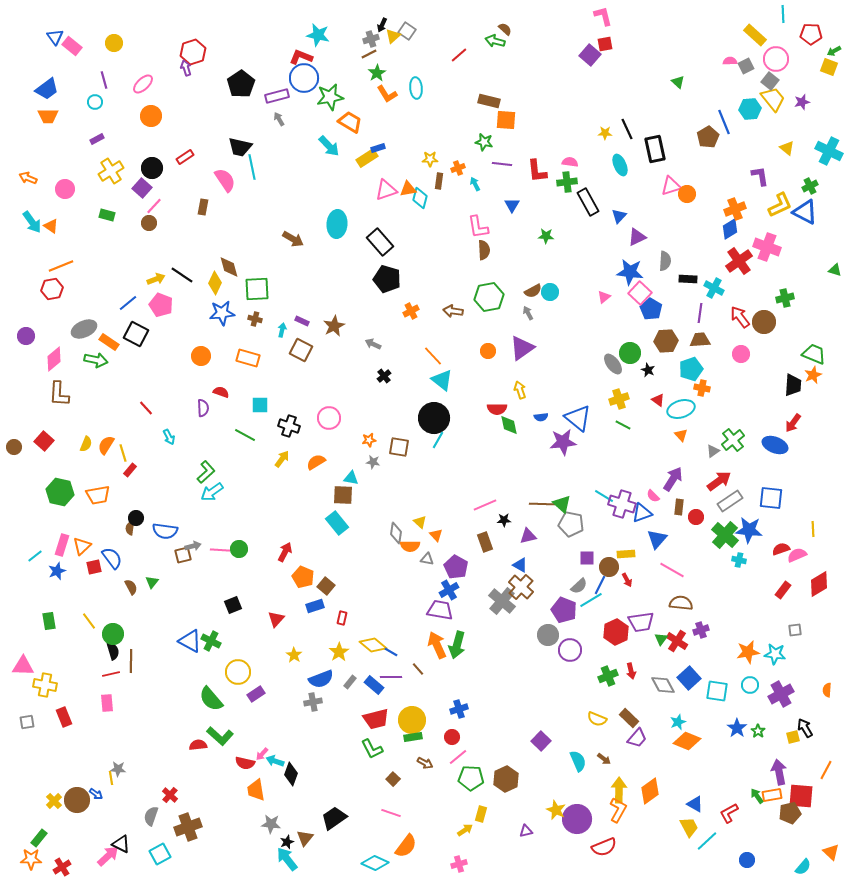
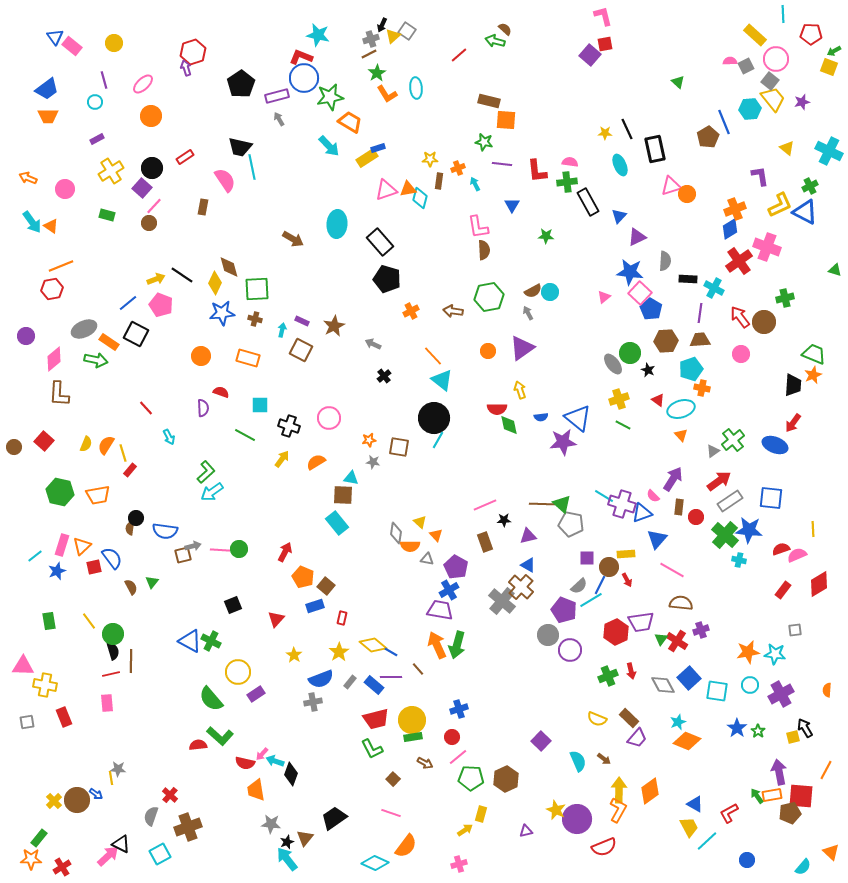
blue triangle at (520, 565): moved 8 px right
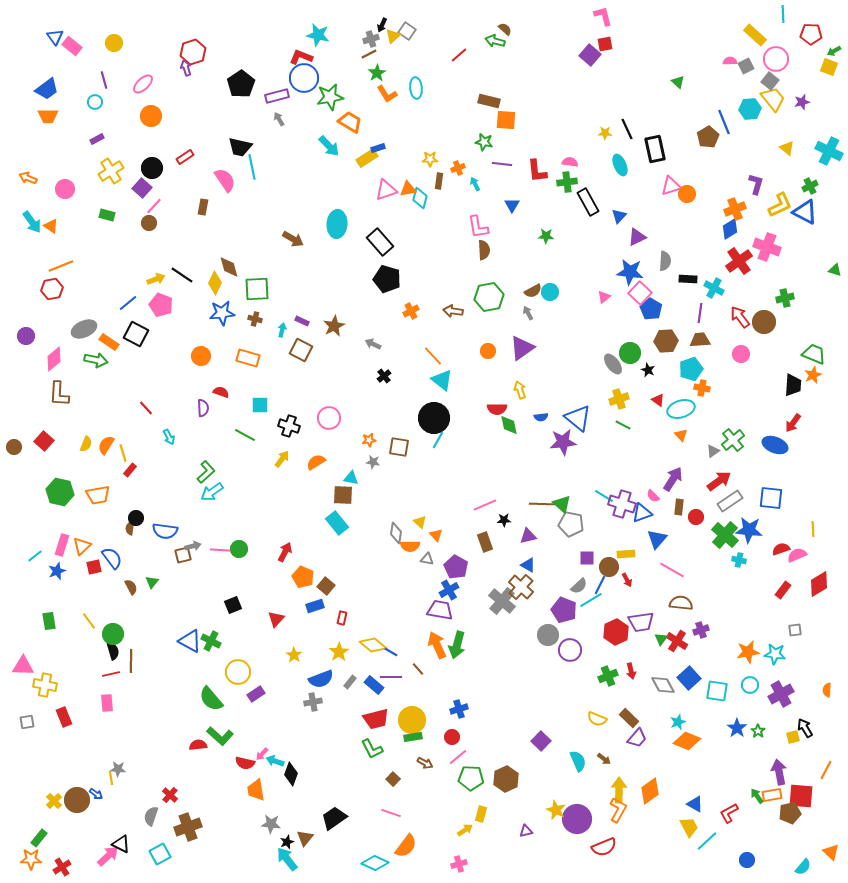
purple L-shape at (760, 176): moved 4 px left, 8 px down; rotated 25 degrees clockwise
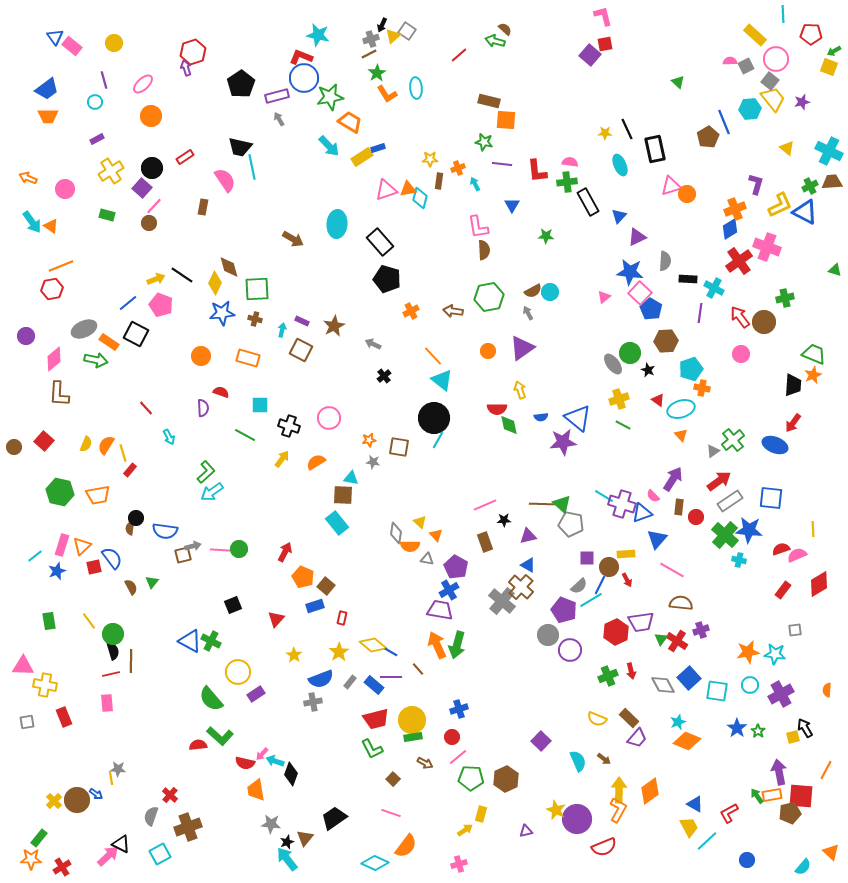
yellow rectangle at (367, 158): moved 5 px left, 1 px up
brown trapezoid at (700, 340): moved 132 px right, 158 px up
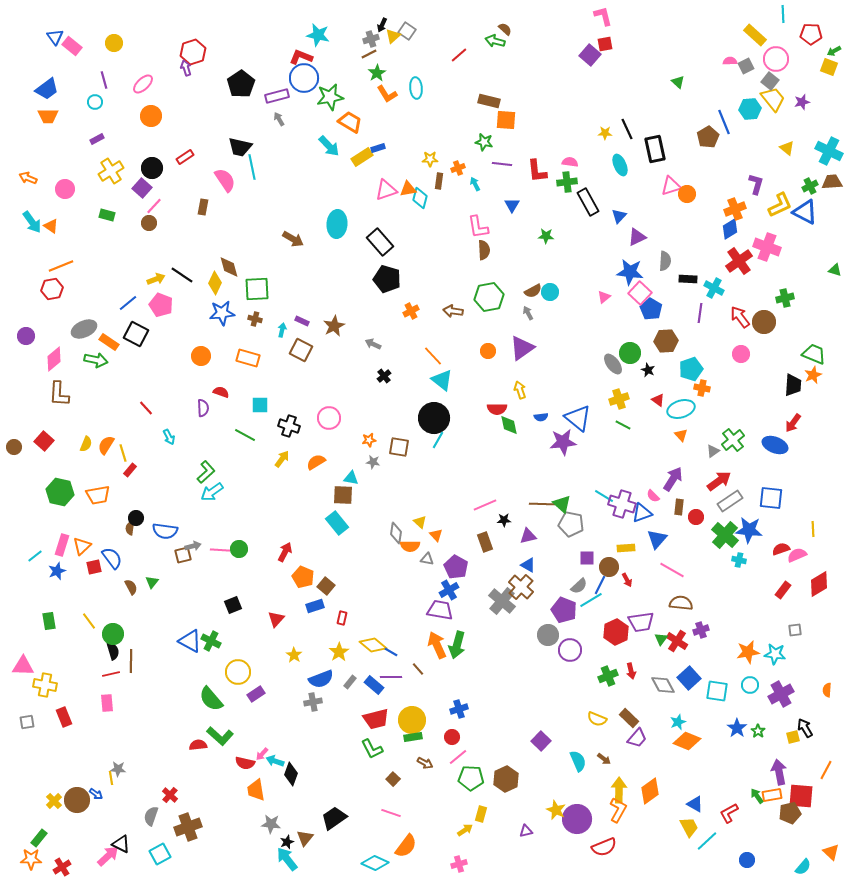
yellow rectangle at (626, 554): moved 6 px up
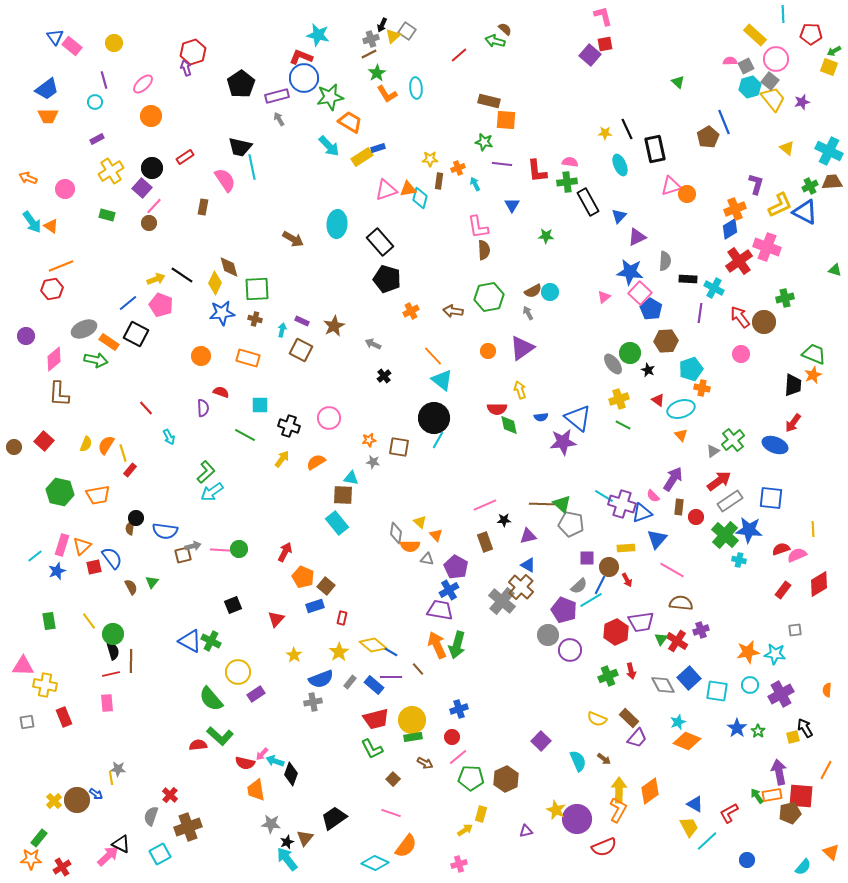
cyan hexagon at (750, 109): moved 22 px up; rotated 10 degrees counterclockwise
